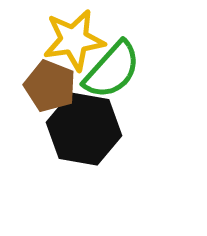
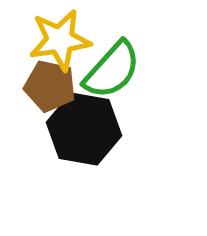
yellow star: moved 14 px left
brown pentagon: rotated 9 degrees counterclockwise
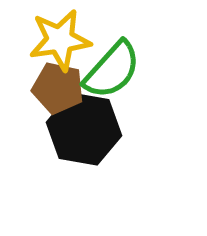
brown pentagon: moved 8 px right, 2 px down
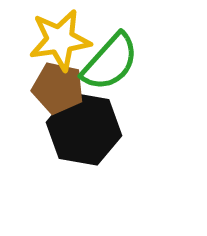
green semicircle: moved 2 px left, 8 px up
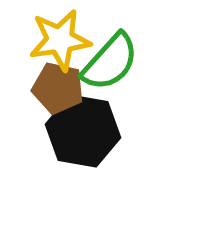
black hexagon: moved 1 px left, 2 px down
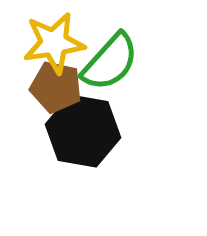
yellow star: moved 6 px left, 3 px down
brown pentagon: moved 2 px left, 1 px up
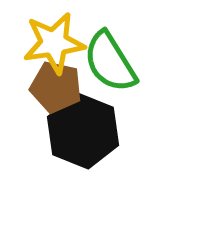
green semicircle: rotated 106 degrees clockwise
black hexagon: rotated 12 degrees clockwise
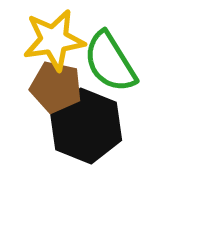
yellow star: moved 3 px up
black hexagon: moved 3 px right, 5 px up
